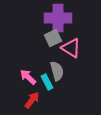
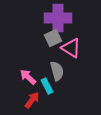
cyan rectangle: moved 4 px down
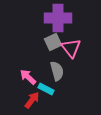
gray square: moved 4 px down
pink triangle: rotated 20 degrees clockwise
cyan rectangle: moved 1 px left, 3 px down; rotated 35 degrees counterclockwise
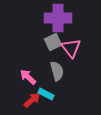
cyan rectangle: moved 5 px down
red arrow: rotated 12 degrees clockwise
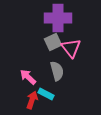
red arrow: rotated 30 degrees counterclockwise
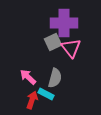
purple cross: moved 6 px right, 5 px down
gray semicircle: moved 2 px left, 7 px down; rotated 30 degrees clockwise
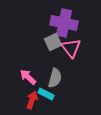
purple cross: rotated 12 degrees clockwise
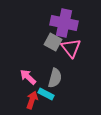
gray square: rotated 36 degrees counterclockwise
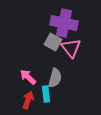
cyan rectangle: rotated 56 degrees clockwise
red arrow: moved 4 px left
